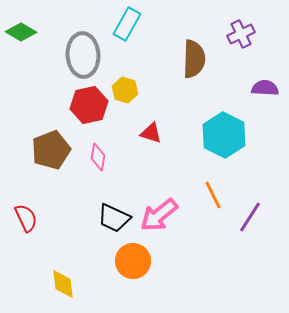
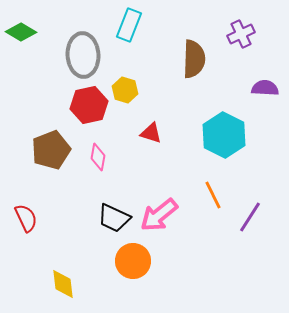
cyan rectangle: moved 2 px right, 1 px down; rotated 8 degrees counterclockwise
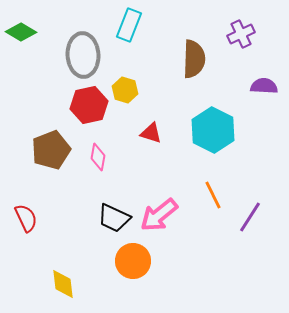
purple semicircle: moved 1 px left, 2 px up
cyan hexagon: moved 11 px left, 5 px up
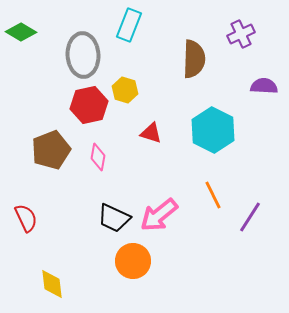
yellow diamond: moved 11 px left
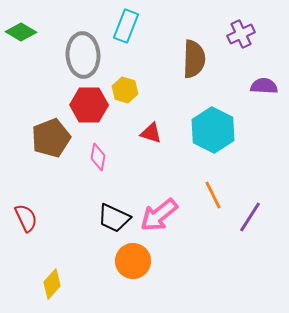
cyan rectangle: moved 3 px left, 1 px down
red hexagon: rotated 12 degrees clockwise
brown pentagon: moved 12 px up
yellow diamond: rotated 48 degrees clockwise
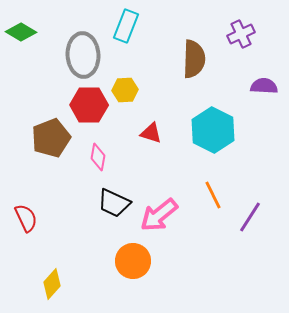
yellow hexagon: rotated 20 degrees counterclockwise
black trapezoid: moved 15 px up
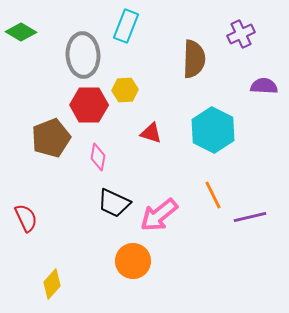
purple line: rotated 44 degrees clockwise
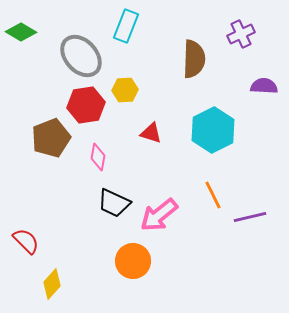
gray ellipse: moved 2 px left, 1 px down; rotated 39 degrees counterclockwise
red hexagon: moved 3 px left; rotated 9 degrees counterclockwise
cyan hexagon: rotated 6 degrees clockwise
red semicircle: moved 23 px down; rotated 20 degrees counterclockwise
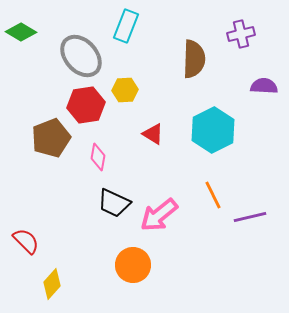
purple cross: rotated 12 degrees clockwise
red triangle: moved 2 px right, 1 px down; rotated 15 degrees clockwise
orange circle: moved 4 px down
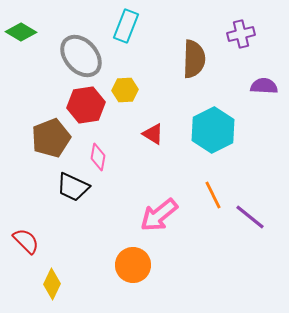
black trapezoid: moved 41 px left, 16 px up
purple line: rotated 52 degrees clockwise
yellow diamond: rotated 16 degrees counterclockwise
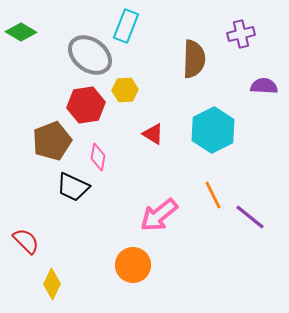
gray ellipse: moved 9 px right, 1 px up; rotated 12 degrees counterclockwise
brown pentagon: moved 1 px right, 3 px down
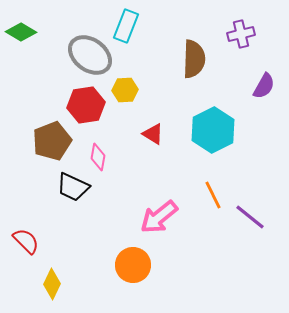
purple semicircle: rotated 116 degrees clockwise
pink arrow: moved 2 px down
